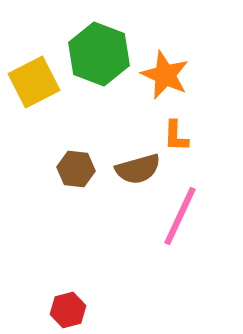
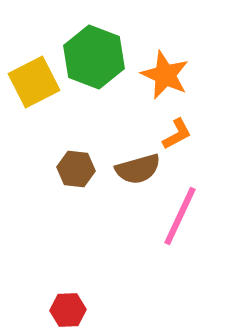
green hexagon: moved 5 px left, 3 px down
orange L-shape: moved 1 px right, 2 px up; rotated 120 degrees counterclockwise
red hexagon: rotated 12 degrees clockwise
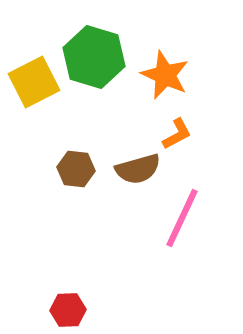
green hexagon: rotated 4 degrees counterclockwise
pink line: moved 2 px right, 2 px down
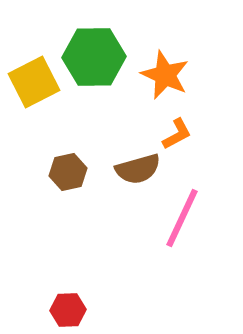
green hexagon: rotated 18 degrees counterclockwise
brown hexagon: moved 8 px left, 3 px down; rotated 18 degrees counterclockwise
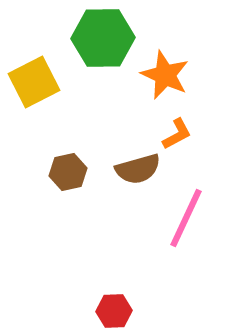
green hexagon: moved 9 px right, 19 px up
pink line: moved 4 px right
red hexagon: moved 46 px right, 1 px down
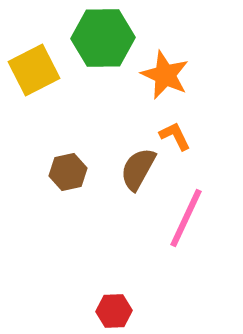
yellow square: moved 12 px up
orange L-shape: moved 2 px left, 2 px down; rotated 88 degrees counterclockwise
brown semicircle: rotated 135 degrees clockwise
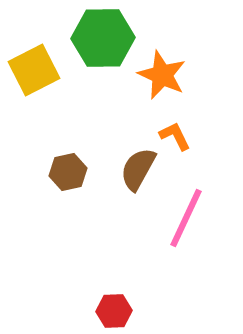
orange star: moved 3 px left
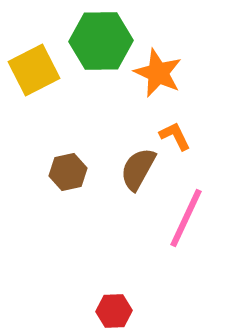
green hexagon: moved 2 px left, 3 px down
orange star: moved 4 px left, 2 px up
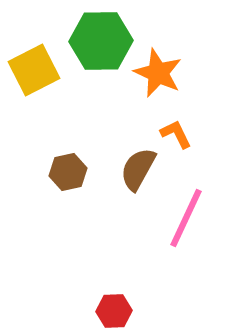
orange L-shape: moved 1 px right, 2 px up
